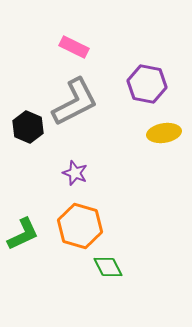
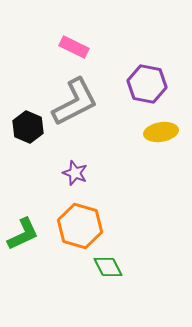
yellow ellipse: moved 3 px left, 1 px up
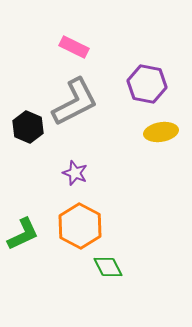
orange hexagon: rotated 12 degrees clockwise
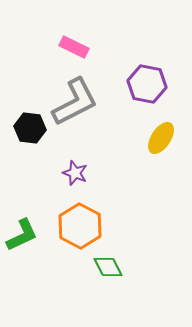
black hexagon: moved 2 px right, 1 px down; rotated 16 degrees counterclockwise
yellow ellipse: moved 6 px down; rotated 48 degrees counterclockwise
green L-shape: moved 1 px left, 1 px down
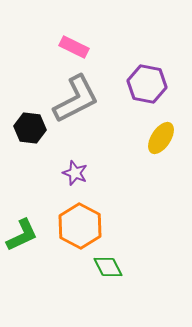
gray L-shape: moved 1 px right, 3 px up
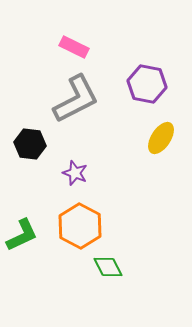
black hexagon: moved 16 px down
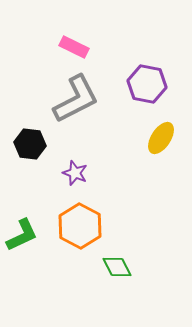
green diamond: moved 9 px right
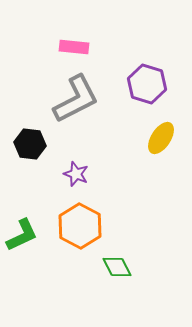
pink rectangle: rotated 20 degrees counterclockwise
purple hexagon: rotated 6 degrees clockwise
purple star: moved 1 px right, 1 px down
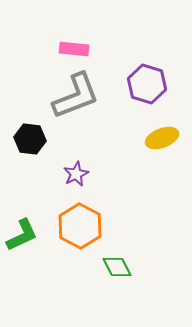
pink rectangle: moved 2 px down
gray L-shape: moved 3 px up; rotated 6 degrees clockwise
yellow ellipse: moved 1 px right; rotated 36 degrees clockwise
black hexagon: moved 5 px up
purple star: rotated 25 degrees clockwise
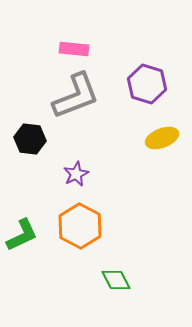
green diamond: moved 1 px left, 13 px down
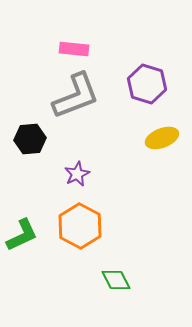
black hexagon: rotated 12 degrees counterclockwise
purple star: moved 1 px right
